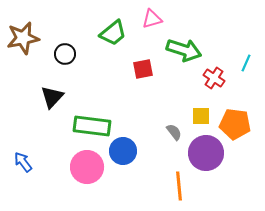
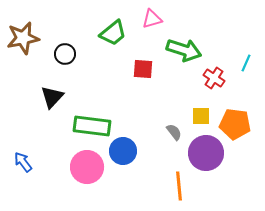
red square: rotated 15 degrees clockwise
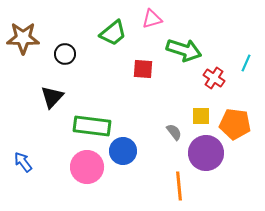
brown star: rotated 12 degrees clockwise
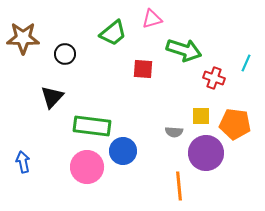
red cross: rotated 15 degrees counterclockwise
gray semicircle: rotated 132 degrees clockwise
blue arrow: rotated 25 degrees clockwise
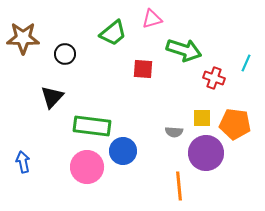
yellow square: moved 1 px right, 2 px down
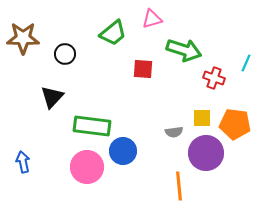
gray semicircle: rotated 12 degrees counterclockwise
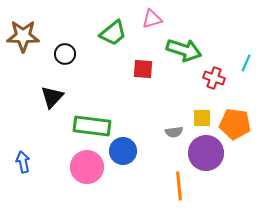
brown star: moved 2 px up
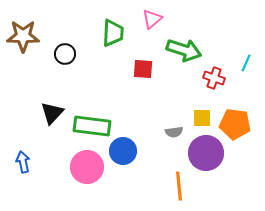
pink triangle: rotated 25 degrees counterclockwise
green trapezoid: rotated 48 degrees counterclockwise
black triangle: moved 16 px down
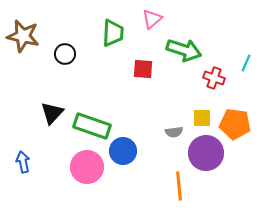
brown star: rotated 12 degrees clockwise
green rectangle: rotated 12 degrees clockwise
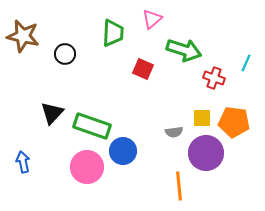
red square: rotated 20 degrees clockwise
orange pentagon: moved 1 px left, 2 px up
